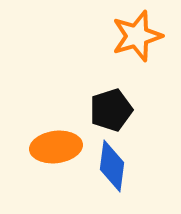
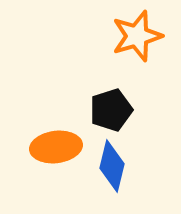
blue diamond: rotated 6 degrees clockwise
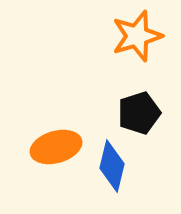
black pentagon: moved 28 px right, 3 px down
orange ellipse: rotated 9 degrees counterclockwise
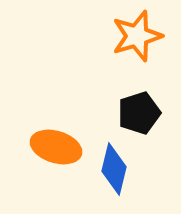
orange ellipse: rotated 33 degrees clockwise
blue diamond: moved 2 px right, 3 px down
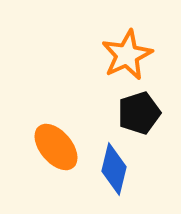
orange star: moved 10 px left, 19 px down; rotated 9 degrees counterclockwise
orange ellipse: rotated 33 degrees clockwise
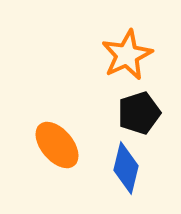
orange ellipse: moved 1 px right, 2 px up
blue diamond: moved 12 px right, 1 px up
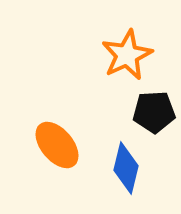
black pentagon: moved 15 px right, 1 px up; rotated 15 degrees clockwise
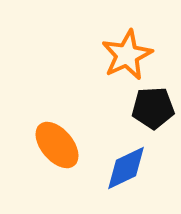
black pentagon: moved 1 px left, 4 px up
blue diamond: rotated 51 degrees clockwise
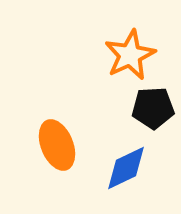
orange star: moved 3 px right
orange ellipse: rotated 18 degrees clockwise
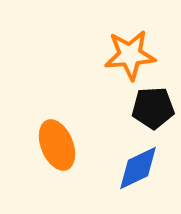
orange star: rotated 21 degrees clockwise
blue diamond: moved 12 px right
